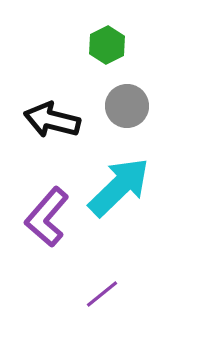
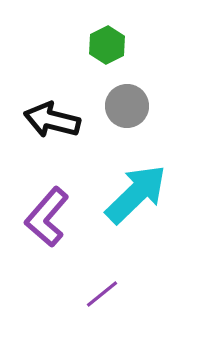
cyan arrow: moved 17 px right, 7 px down
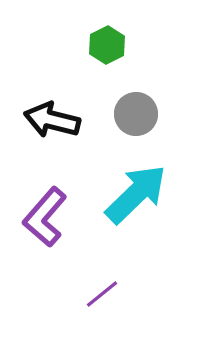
gray circle: moved 9 px right, 8 px down
purple L-shape: moved 2 px left
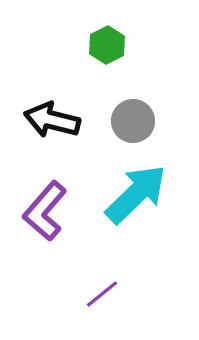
gray circle: moved 3 px left, 7 px down
purple L-shape: moved 6 px up
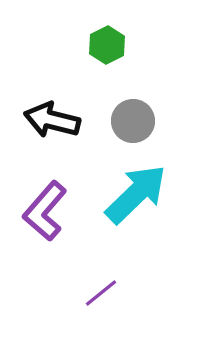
purple line: moved 1 px left, 1 px up
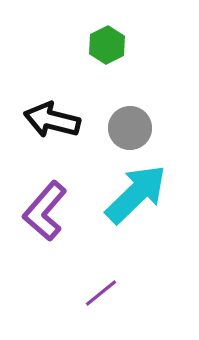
gray circle: moved 3 px left, 7 px down
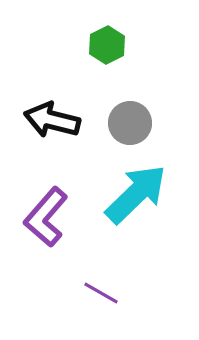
gray circle: moved 5 px up
purple L-shape: moved 1 px right, 6 px down
purple line: rotated 69 degrees clockwise
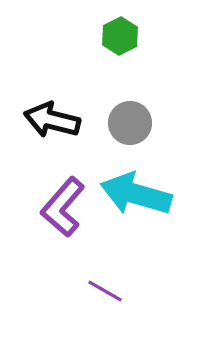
green hexagon: moved 13 px right, 9 px up
cyan arrow: rotated 120 degrees counterclockwise
purple L-shape: moved 17 px right, 10 px up
purple line: moved 4 px right, 2 px up
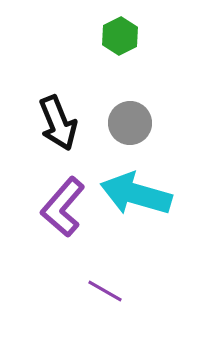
black arrow: moved 6 px right, 3 px down; rotated 126 degrees counterclockwise
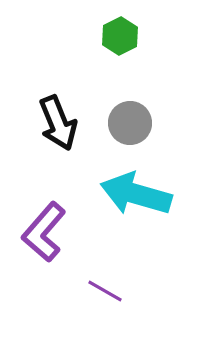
purple L-shape: moved 19 px left, 25 px down
